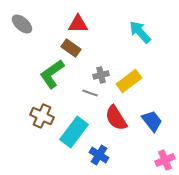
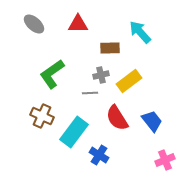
gray ellipse: moved 12 px right
brown rectangle: moved 39 px right; rotated 36 degrees counterclockwise
gray line: rotated 21 degrees counterclockwise
red semicircle: moved 1 px right
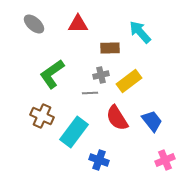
blue cross: moved 5 px down; rotated 12 degrees counterclockwise
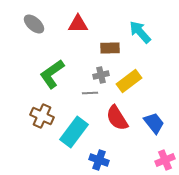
blue trapezoid: moved 2 px right, 2 px down
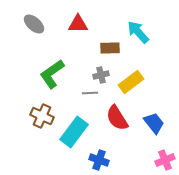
cyan arrow: moved 2 px left
yellow rectangle: moved 2 px right, 1 px down
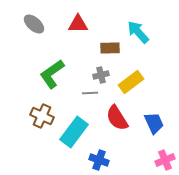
blue trapezoid: rotated 15 degrees clockwise
